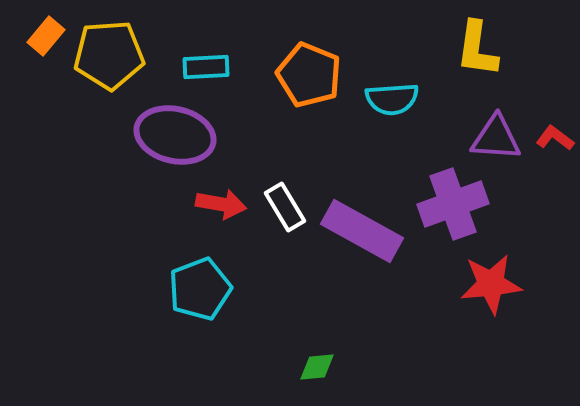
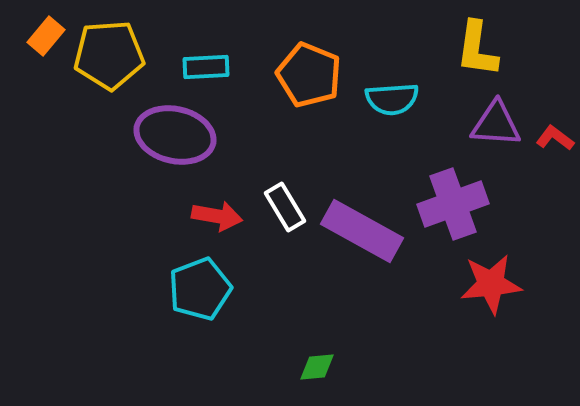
purple triangle: moved 14 px up
red arrow: moved 4 px left, 12 px down
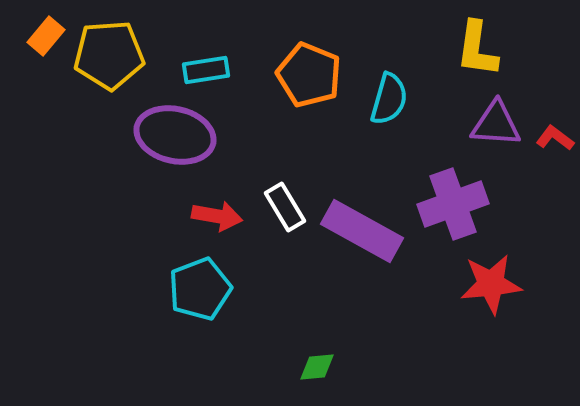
cyan rectangle: moved 3 px down; rotated 6 degrees counterclockwise
cyan semicircle: moved 3 px left; rotated 70 degrees counterclockwise
